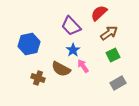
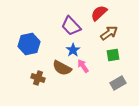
green square: rotated 16 degrees clockwise
brown semicircle: moved 1 px right, 1 px up
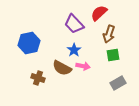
purple trapezoid: moved 3 px right, 2 px up
brown arrow: moved 1 px down; rotated 144 degrees clockwise
blue hexagon: moved 1 px up
blue star: moved 1 px right
pink arrow: rotated 136 degrees clockwise
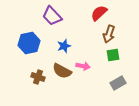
purple trapezoid: moved 22 px left, 8 px up
blue star: moved 10 px left, 4 px up; rotated 16 degrees clockwise
brown semicircle: moved 3 px down
brown cross: moved 1 px up
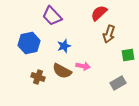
green square: moved 15 px right
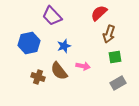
green square: moved 13 px left, 2 px down
brown semicircle: moved 3 px left; rotated 24 degrees clockwise
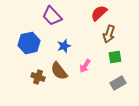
pink arrow: moved 2 px right; rotated 112 degrees clockwise
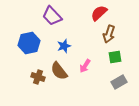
gray rectangle: moved 1 px right, 1 px up
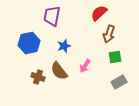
purple trapezoid: rotated 55 degrees clockwise
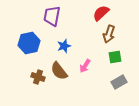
red semicircle: moved 2 px right
